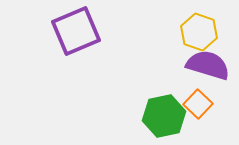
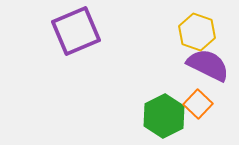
yellow hexagon: moved 2 px left
purple semicircle: rotated 9 degrees clockwise
green hexagon: rotated 15 degrees counterclockwise
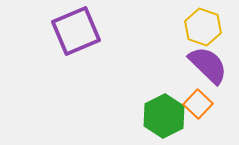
yellow hexagon: moved 6 px right, 5 px up
purple semicircle: rotated 18 degrees clockwise
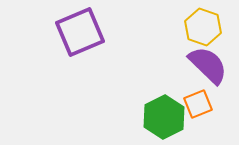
purple square: moved 4 px right, 1 px down
orange square: rotated 24 degrees clockwise
green hexagon: moved 1 px down
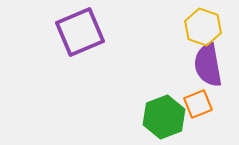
purple semicircle: rotated 144 degrees counterclockwise
green hexagon: rotated 6 degrees clockwise
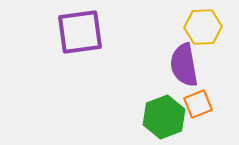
yellow hexagon: rotated 21 degrees counterclockwise
purple square: rotated 15 degrees clockwise
purple semicircle: moved 24 px left
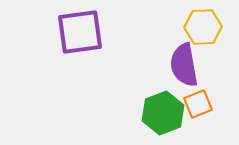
green hexagon: moved 1 px left, 4 px up
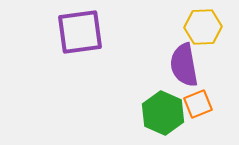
green hexagon: rotated 15 degrees counterclockwise
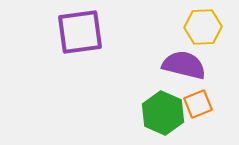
purple semicircle: rotated 114 degrees clockwise
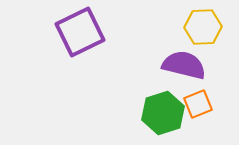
purple square: rotated 18 degrees counterclockwise
green hexagon: rotated 18 degrees clockwise
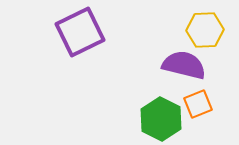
yellow hexagon: moved 2 px right, 3 px down
green hexagon: moved 2 px left, 6 px down; rotated 15 degrees counterclockwise
